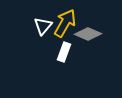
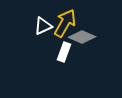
white triangle: rotated 24 degrees clockwise
gray diamond: moved 6 px left, 3 px down
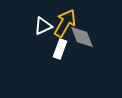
gray diamond: rotated 44 degrees clockwise
white rectangle: moved 4 px left, 3 px up
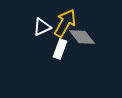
white triangle: moved 1 px left, 1 px down
gray diamond: rotated 16 degrees counterclockwise
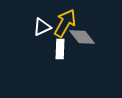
white rectangle: rotated 18 degrees counterclockwise
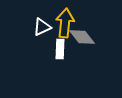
yellow arrow: rotated 24 degrees counterclockwise
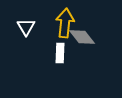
white triangle: moved 16 px left; rotated 36 degrees counterclockwise
white rectangle: moved 4 px down
